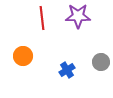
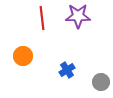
gray circle: moved 20 px down
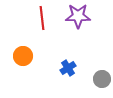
blue cross: moved 1 px right, 2 px up
gray circle: moved 1 px right, 3 px up
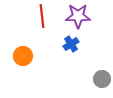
red line: moved 2 px up
blue cross: moved 3 px right, 24 px up
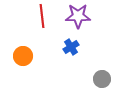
blue cross: moved 3 px down
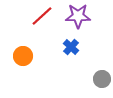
red line: rotated 55 degrees clockwise
blue cross: rotated 14 degrees counterclockwise
